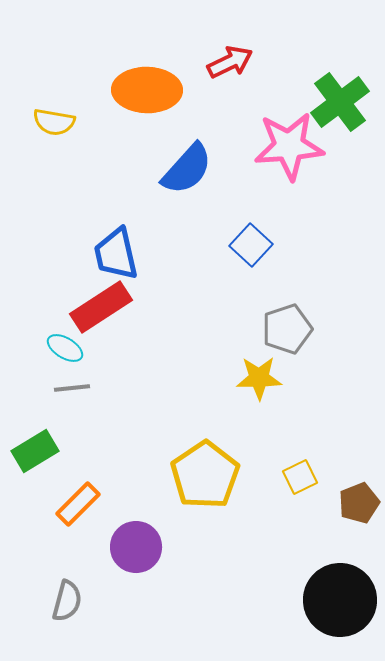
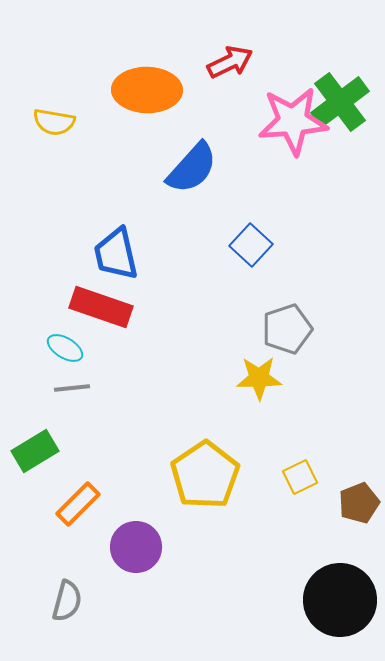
pink star: moved 4 px right, 25 px up
blue semicircle: moved 5 px right, 1 px up
red rectangle: rotated 52 degrees clockwise
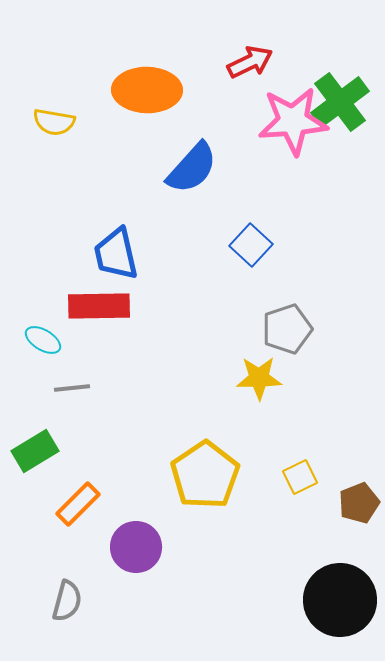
red arrow: moved 20 px right
red rectangle: moved 2 px left, 1 px up; rotated 20 degrees counterclockwise
cyan ellipse: moved 22 px left, 8 px up
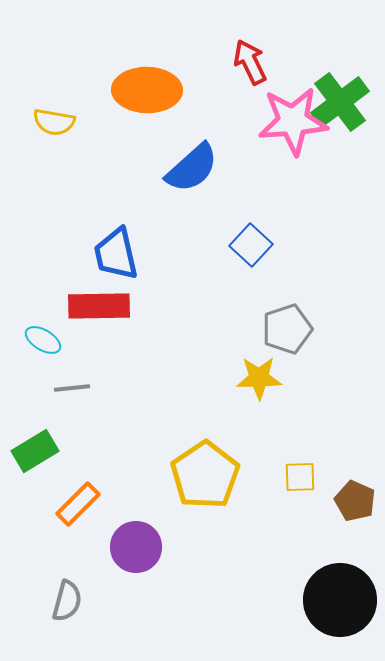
red arrow: rotated 90 degrees counterclockwise
blue semicircle: rotated 6 degrees clockwise
yellow square: rotated 24 degrees clockwise
brown pentagon: moved 4 px left, 2 px up; rotated 27 degrees counterclockwise
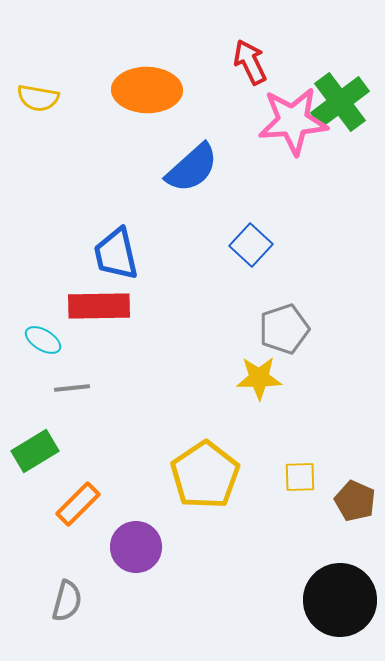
yellow semicircle: moved 16 px left, 24 px up
gray pentagon: moved 3 px left
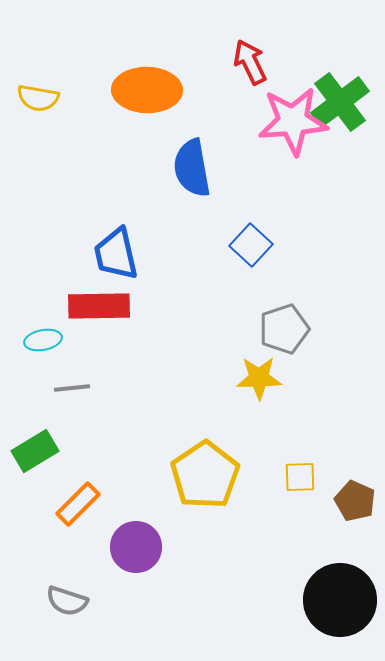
blue semicircle: rotated 122 degrees clockwise
cyan ellipse: rotated 42 degrees counterclockwise
gray semicircle: rotated 93 degrees clockwise
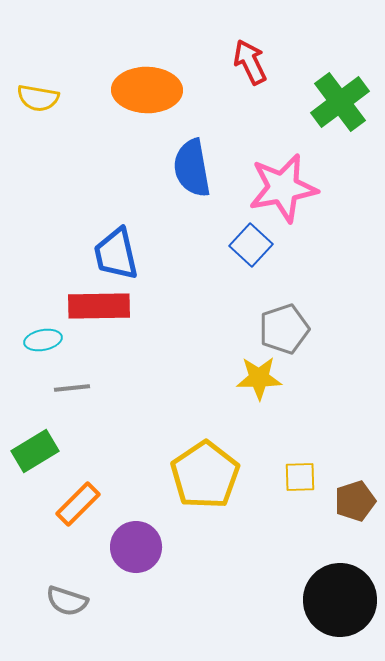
pink star: moved 10 px left, 67 px down; rotated 6 degrees counterclockwise
brown pentagon: rotated 30 degrees clockwise
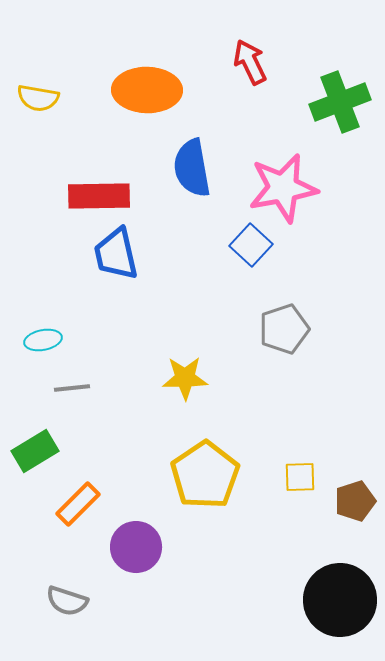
green cross: rotated 16 degrees clockwise
red rectangle: moved 110 px up
yellow star: moved 74 px left
